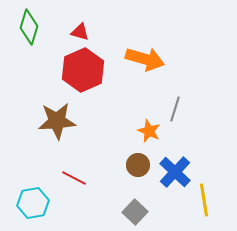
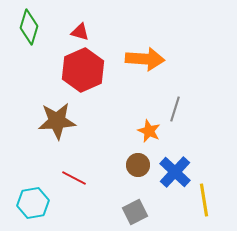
orange arrow: rotated 12 degrees counterclockwise
gray square: rotated 20 degrees clockwise
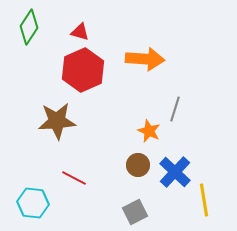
green diamond: rotated 16 degrees clockwise
cyan hexagon: rotated 16 degrees clockwise
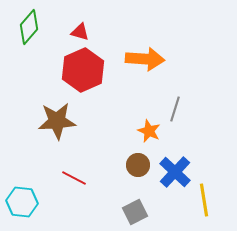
green diamond: rotated 8 degrees clockwise
cyan hexagon: moved 11 px left, 1 px up
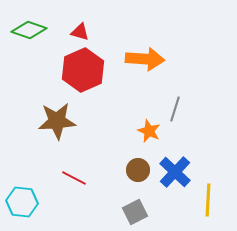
green diamond: moved 3 px down; rotated 68 degrees clockwise
brown circle: moved 5 px down
yellow line: moved 4 px right; rotated 12 degrees clockwise
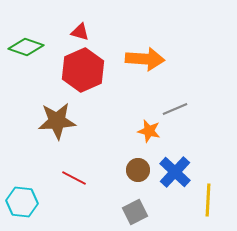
green diamond: moved 3 px left, 17 px down
gray line: rotated 50 degrees clockwise
orange star: rotated 10 degrees counterclockwise
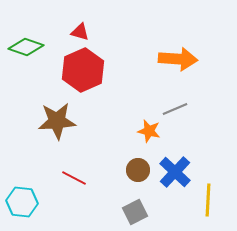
orange arrow: moved 33 px right
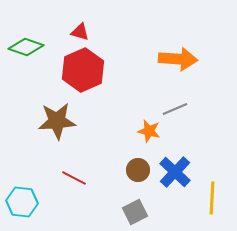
yellow line: moved 4 px right, 2 px up
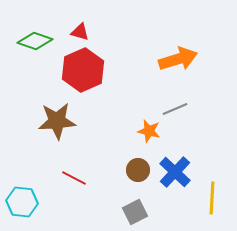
green diamond: moved 9 px right, 6 px up
orange arrow: rotated 21 degrees counterclockwise
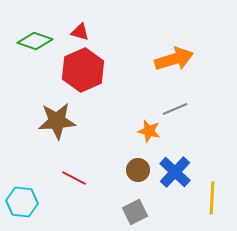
orange arrow: moved 4 px left
